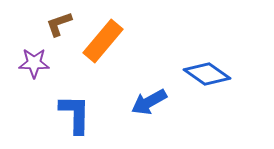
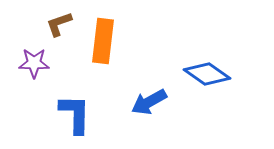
orange rectangle: rotated 33 degrees counterclockwise
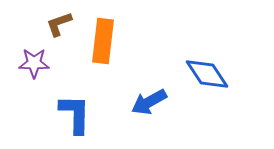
blue diamond: rotated 21 degrees clockwise
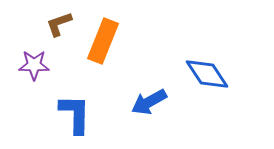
orange rectangle: rotated 15 degrees clockwise
purple star: moved 2 px down
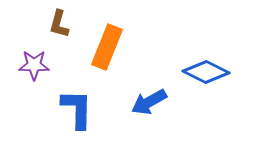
brown L-shape: rotated 56 degrees counterclockwise
orange rectangle: moved 4 px right, 6 px down
blue diamond: moved 1 px left, 2 px up; rotated 30 degrees counterclockwise
blue L-shape: moved 2 px right, 5 px up
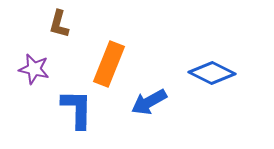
orange rectangle: moved 2 px right, 17 px down
purple star: moved 4 px down; rotated 12 degrees clockwise
blue diamond: moved 6 px right, 1 px down
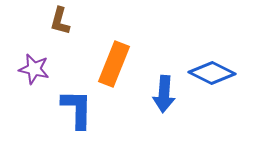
brown L-shape: moved 1 px right, 3 px up
orange rectangle: moved 5 px right
blue arrow: moved 15 px right, 8 px up; rotated 57 degrees counterclockwise
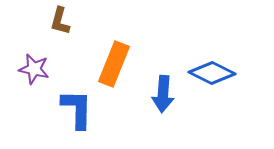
blue arrow: moved 1 px left
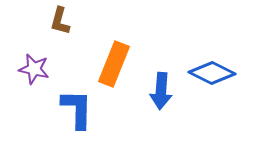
blue arrow: moved 2 px left, 3 px up
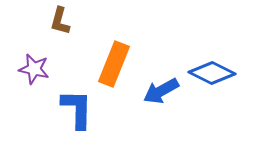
blue arrow: rotated 57 degrees clockwise
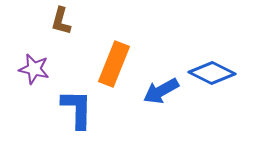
brown L-shape: moved 1 px right
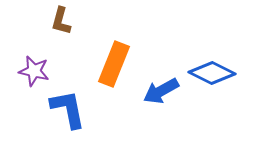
purple star: moved 2 px down
blue L-shape: moved 9 px left; rotated 12 degrees counterclockwise
